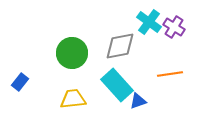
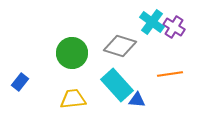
cyan cross: moved 3 px right
gray diamond: rotated 28 degrees clockwise
blue triangle: moved 1 px left, 1 px up; rotated 24 degrees clockwise
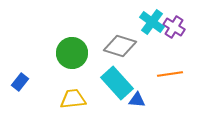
cyan rectangle: moved 2 px up
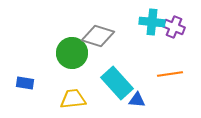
cyan cross: rotated 30 degrees counterclockwise
purple cross: rotated 10 degrees counterclockwise
gray diamond: moved 22 px left, 10 px up
blue rectangle: moved 5 px right, 1 px down; rotated 60 degrees clockwise
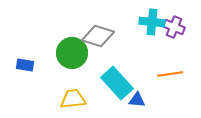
blue rectangle: moved 18 px up
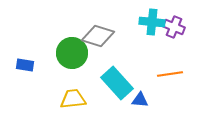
blue triangle: moved 3 px right
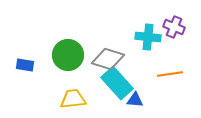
cyan cross: moved 4 px left, 15 px down
gray diamond: moved 10 px right, 23 px down
green circle: moved 4 px left, 2 px down
blue triangle: moved 5 px left
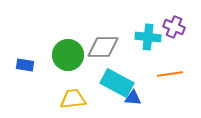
gray diamond: moved 5 px left, 12 px up; rotated 16 degrees counterclockwise
cyan rectangle: rotated 20 degrees counterclockwise
blue triangle: moved 2 px left, 2 px up
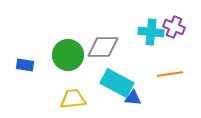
cyan cross: moved 3 px right, 5 px up
